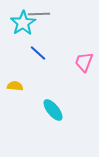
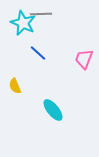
gray line: moved 2 px right
cyan star: rotated 15 degrees counterclockwise
pink trapezoid: moved 3 px up
yellow semicircle: rotated 119 degrees counterclockwise
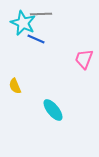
blue line: moved 2 px left, 14 px up; rotated 18 degrees counterclockwise
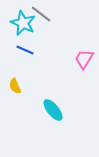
gray line: rotated 40 degrees clockwise
blue line: moved 11 px left, 11 px down
pink trapezoid: rotated 10 degrees clockwise
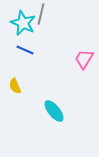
gray line: rotated 65 degrees clockwise
cyan ellipse: moved 1 px right, 1 px down
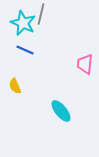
pink trapezoid: moved 1 px right, 5 px down; rotated 25 degrees counterclockwise
cyan ellipse: moved 7 px right
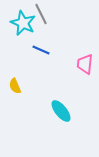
gray line: rotated 40 degrees counterclockwise
blue line: moved 16 px right
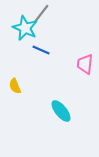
gray line: rotated 65 degrees clockwise
cyan star: moved 2 px right, 5 px down
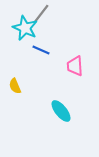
pink trapezoid: moved 10 px left, 2 px down; rotated 10 degrees counterclockwise
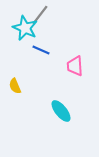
gray line: moved 1 px left, 1 px down
